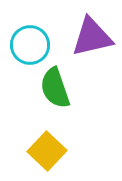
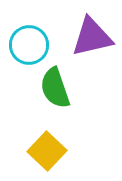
cyan circle: moved 1 px left
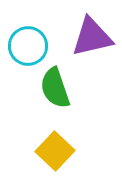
cyan circle: moved 1 px left, 1 px down
yellow square: moved 8 px right
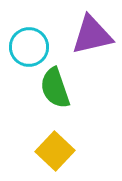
purple triangle: moved 2 px up
cyan circle: moved 1 px right, 1 px down
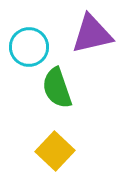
purple triangle: moved 1 px up
green semicircle: moved 2 px right
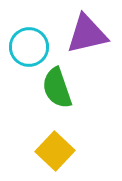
purple triangle: moved 5 px left
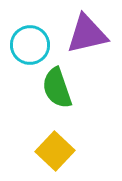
cyan circle: moved 1 px right, 2 px up
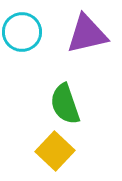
cyan circle: moved 8 px left, 13 px up
green semicircle: moved 8 px right, 16 px down
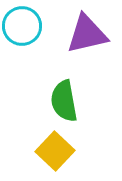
cyan circle: moved 6 px up
green semicircle: moved 1 px left, 3 px up; rotated 9 degrees clockwise
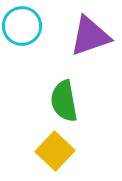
purple triangle: moved 3 px right, 2 px down; rotated 6 degrees counterclockwise
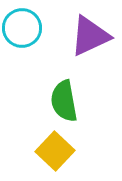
cyan circle: moved 2 px down
purple triangle: rotated 6 degrees counterclockwise
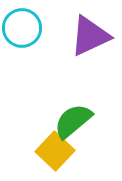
green semicircle: moved 9 px right, 20 px down; rotated 60 degrees clockwise
